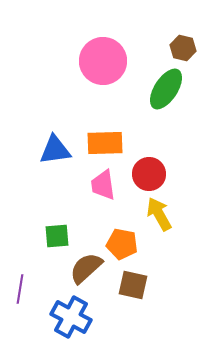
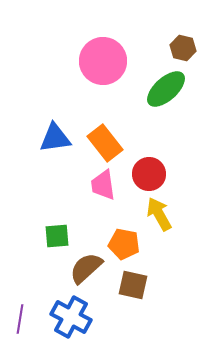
green ellipse: rotated 15 degrees clockwise
orange rectangle: rotated 54 degrees clockwise
blue triangle: moved 12 px up
orange pentagon: moved 2 px right
purple line: moved 30 px down
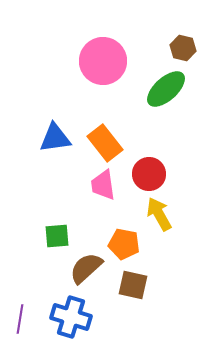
blue cross: rotated 12 degrees counterclockwise
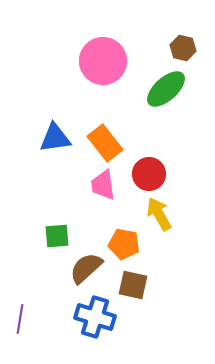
blue cross: moved 24 px right
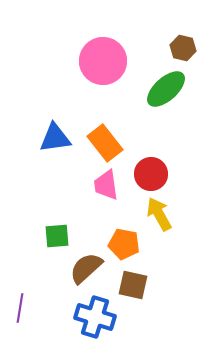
red circle: moved 2 px right
pink trapezoid: moved 3 px right
purple line: moved 11 px up
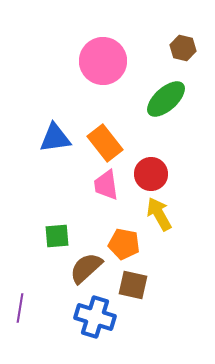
green ellipse: moved 10 px down
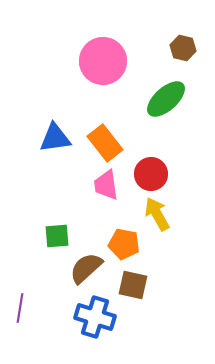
yellow arrow: moved 2 px left
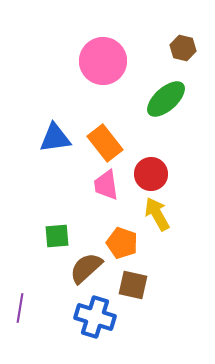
orange pentagon: moved 2 px left, 1 px up; rotated 8 degrees clockwise
